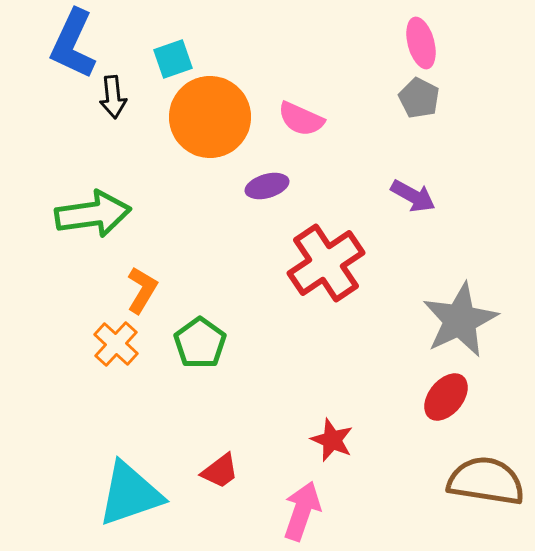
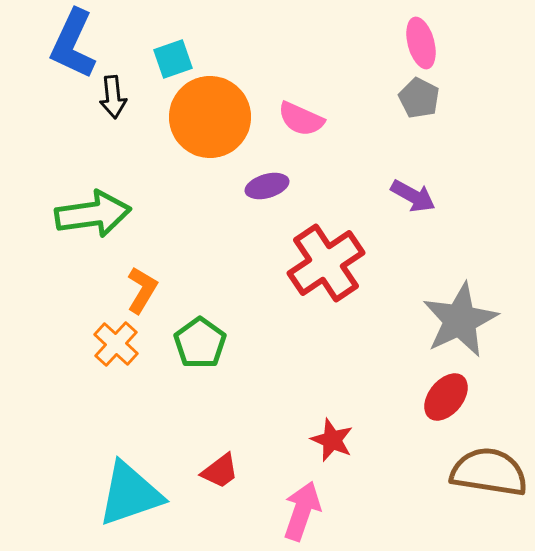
brown semicircle: moved 3 px right, 9 px up
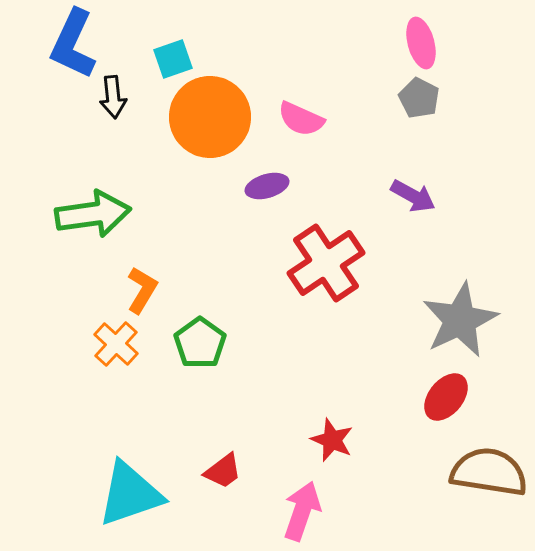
red trapezoid: moved 3 px right
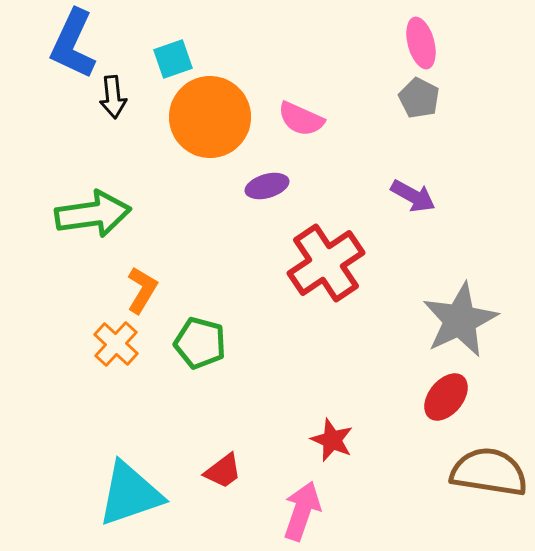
green pentagon: rotated 21 degrees counterclockwise
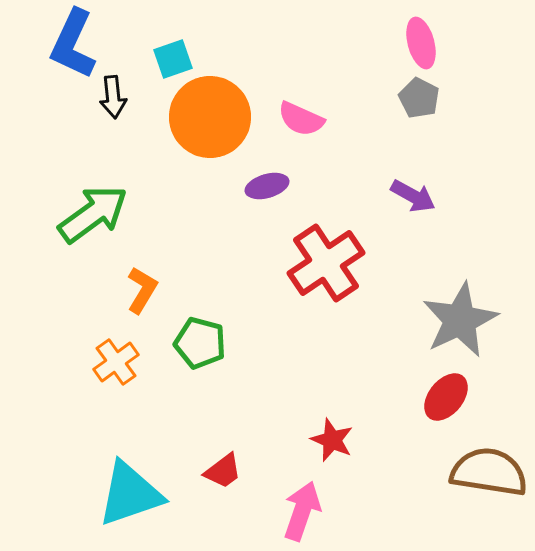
green arrow: rotated 28 degrees counterclockwise
orange cross: moved 18 px down; rotated 12 degrees clockwise
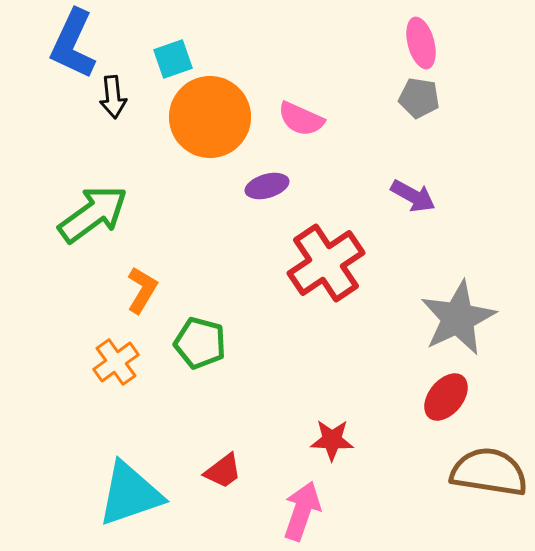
gray pentagon: rotated 18 degrees counterclockwise
gray star: moved 2 px left, 2 px up
red star: rotated 21 degrees counterclockwise
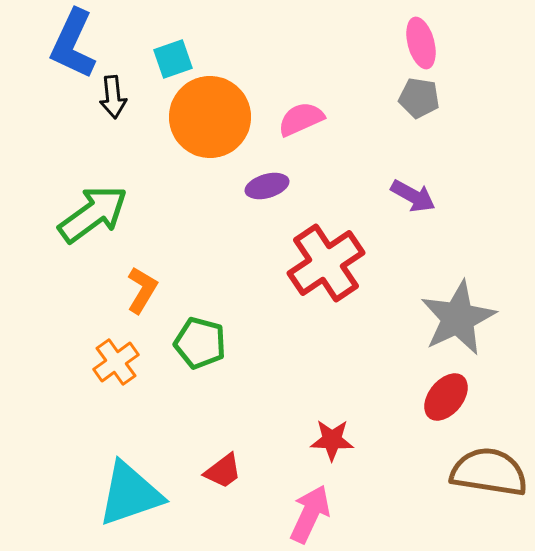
pink semicircle: rotated 132 degrees clockwise
pink arrow: moved 8 px right, 3 px down; rotated 6 degrees clockwise
